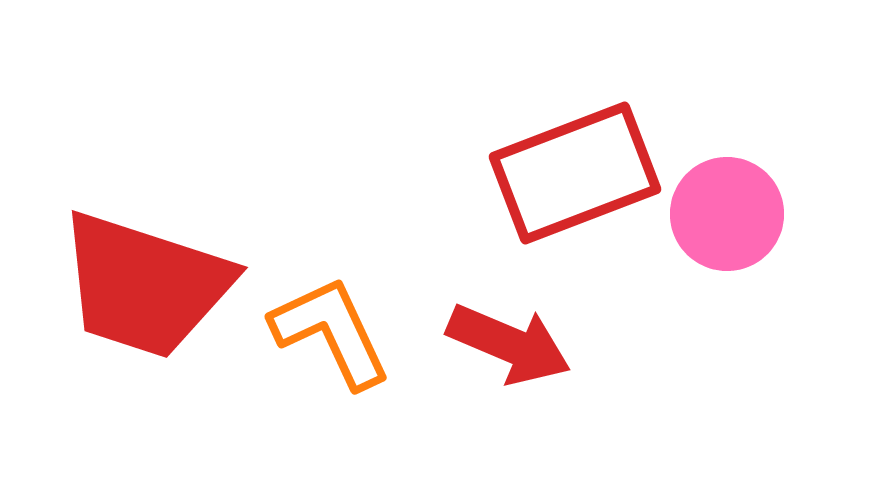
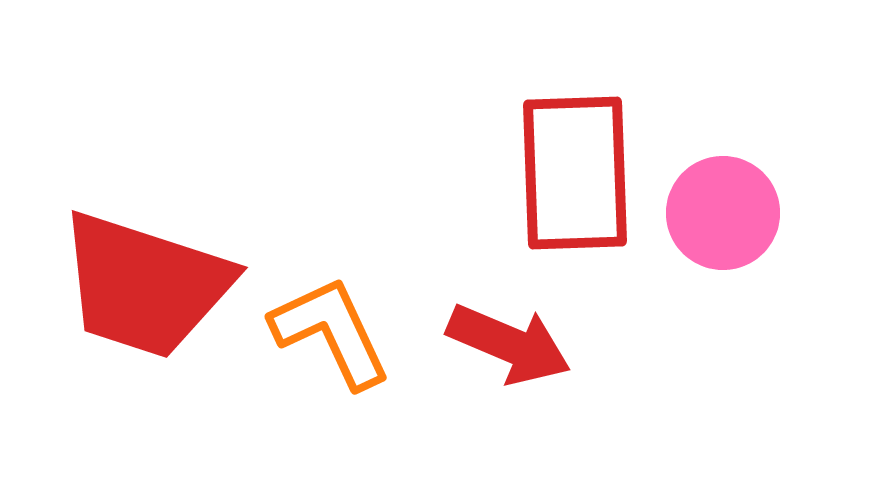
red rectangle: rotated 71 degrees counterclockwise
pink circle: moved 4 px left, 1 px up
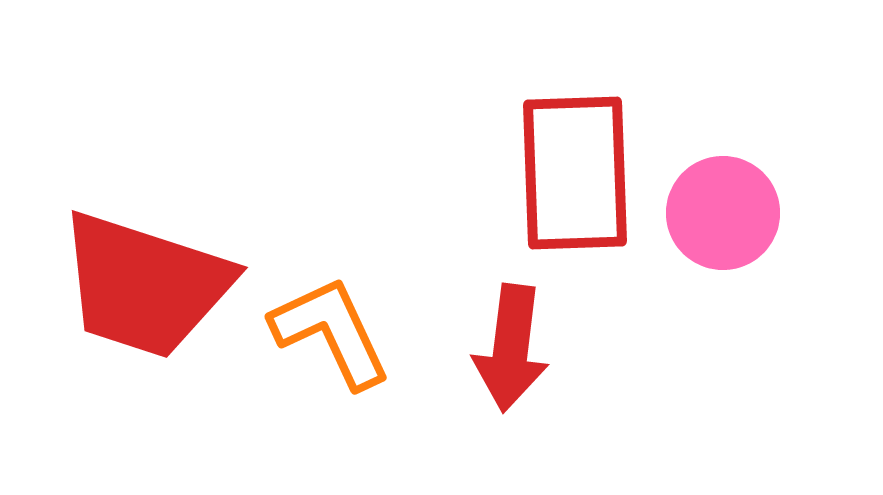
red arrow: moved 2 px right, 4 px down; rotated 74 degrees clockwise
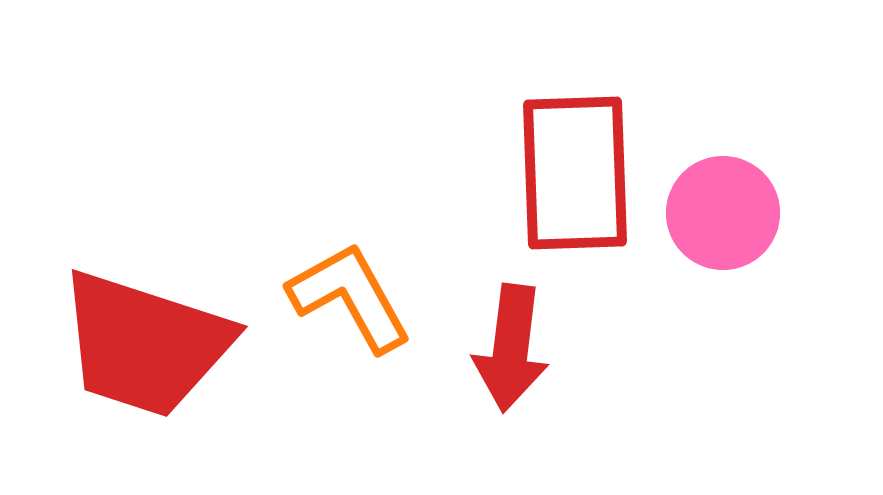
red trapezoid: moved 59 px down
orange L-shape: moved 19 px right, 35 px up; rotated 4 degrees counterclockwise
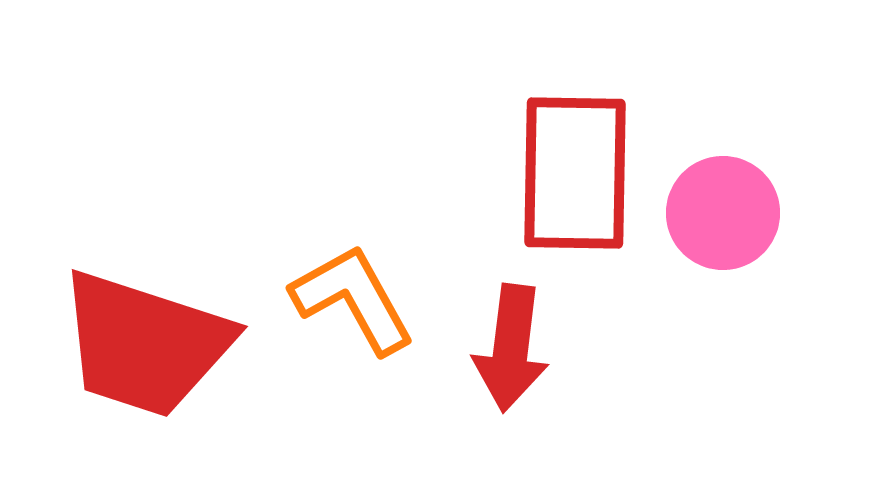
red rectangle: rotated 3 degrees clockwise
orange L-shape: moved 3 px right, 2 px down
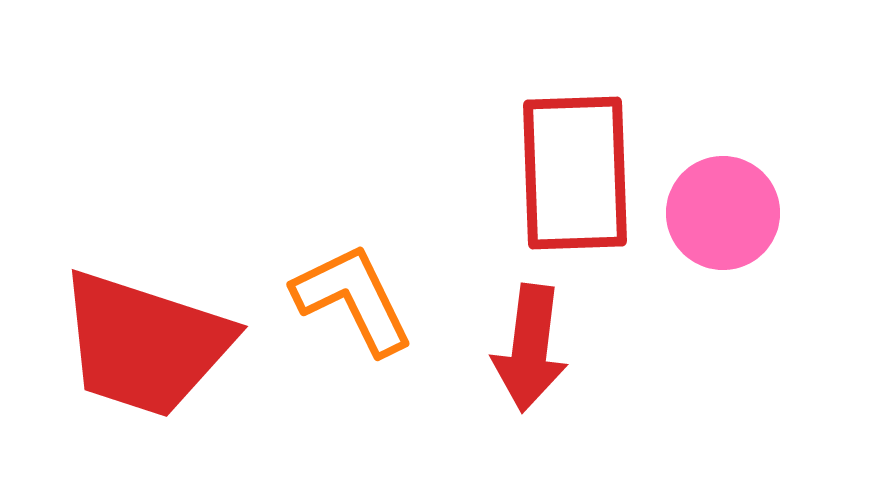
red rectangle: rotated 3 degrees counterclockwise
orange L-shape: rotated 3 degrees clockwise
red arrow: moved 19 px right
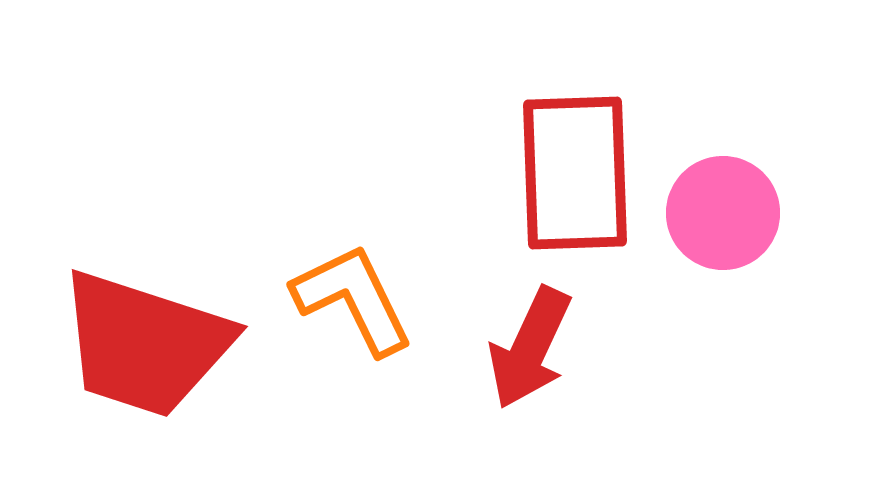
red arrow: rotated 18 degrees clockwise
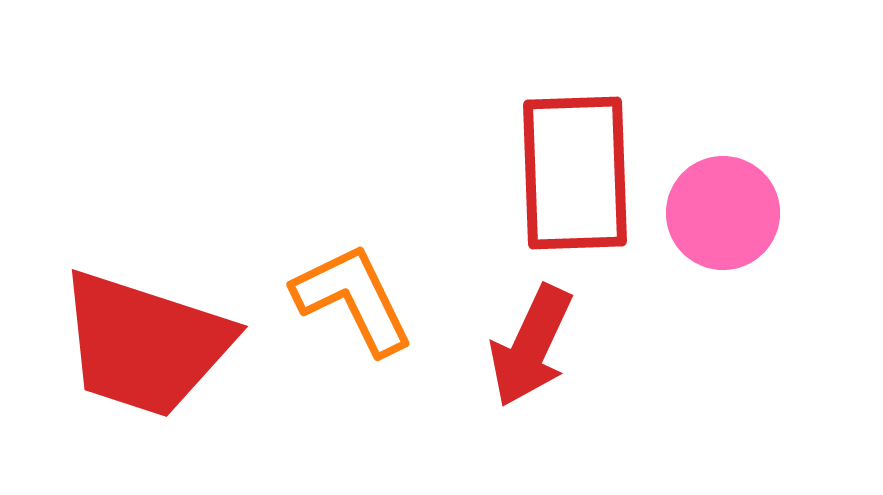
red arrow: moved 1 px right, 2 px up
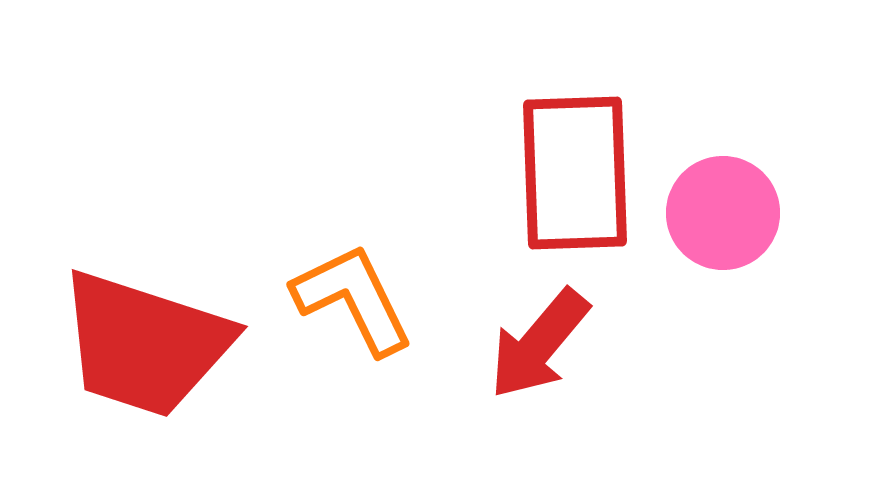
red arrow: moved 8 px right, 2 px up; rotated 15 degrees clockwise
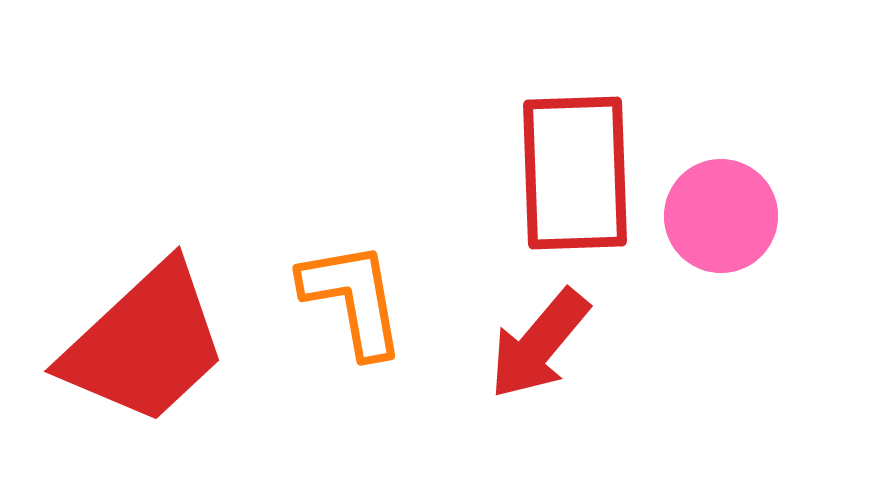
pink circle: moved 2 px left, 3 px down
orange L-shape: rotated 16 degrees clockwise
red trapezoid: rotated 61 degrees counterclockwise
